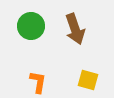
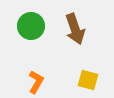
orange L-shape: moved 2 px left; rotated 20 degrees clockwise
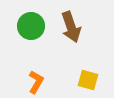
brown arrow: moved 4 px left, 2 px up
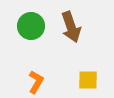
yellow square: rotated 15 degrees counterclockwise
